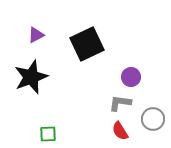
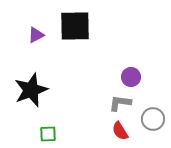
black square: moved 12 px left, 18 px up; rotated 24 degrees clockwise
black star: moved 13 px down
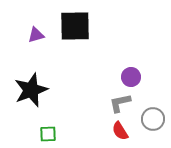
purple triangle: rotated 12 degrees clockwise
gray L-shape: rotated 20 degrees counterclockwise
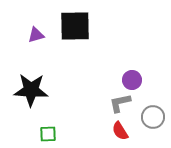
purple circle: moved 1 px right, 3 px down
black star: rotated 24 degrees clockwise
gray circle: moved 2 px up
